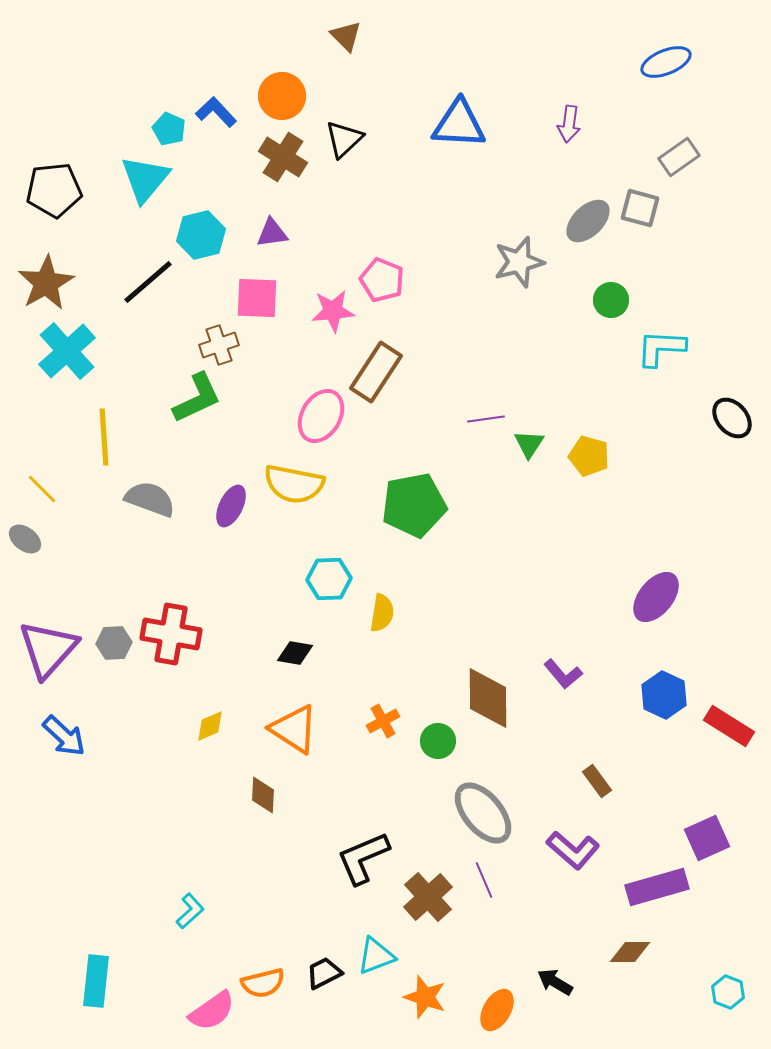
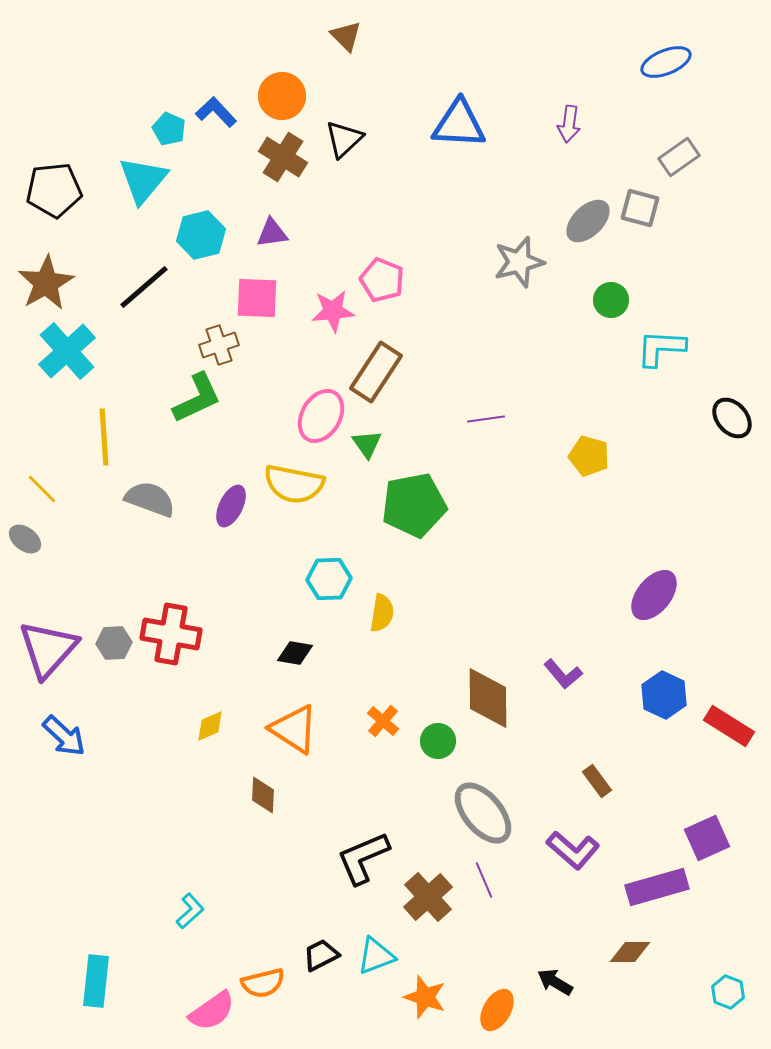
cyan triangle at (145, 179): moved 2 px left, 1 px down
black line at (148, 282): moved 4 px left, 5 px down
green triangle at (529, 444): moved 162 px left; rotated 8 degrees counterclockwise
purple ellipse at (656, 597): moved 2 px left, 2 px up
orange cross at (383, 721): rotated 20 degrees counterclockwise
black trapezoid at (324, 973): moved 3 px left, 18 px up
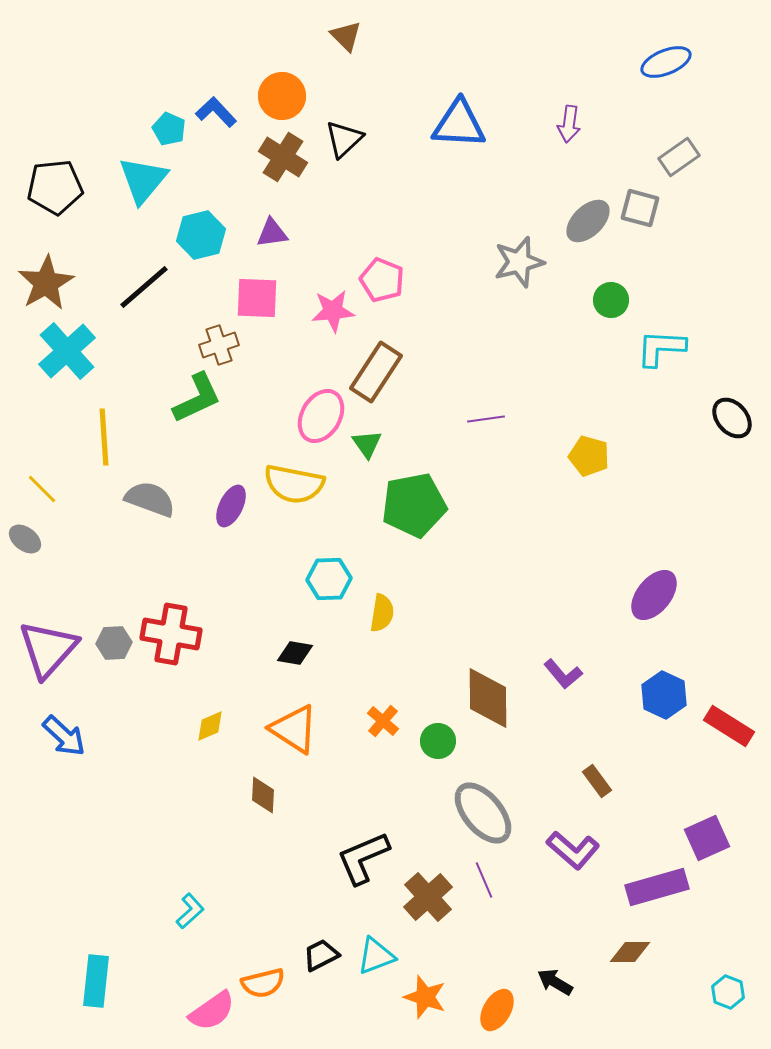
black pentagon at (54, 190): moved 1 px right, 3 px up
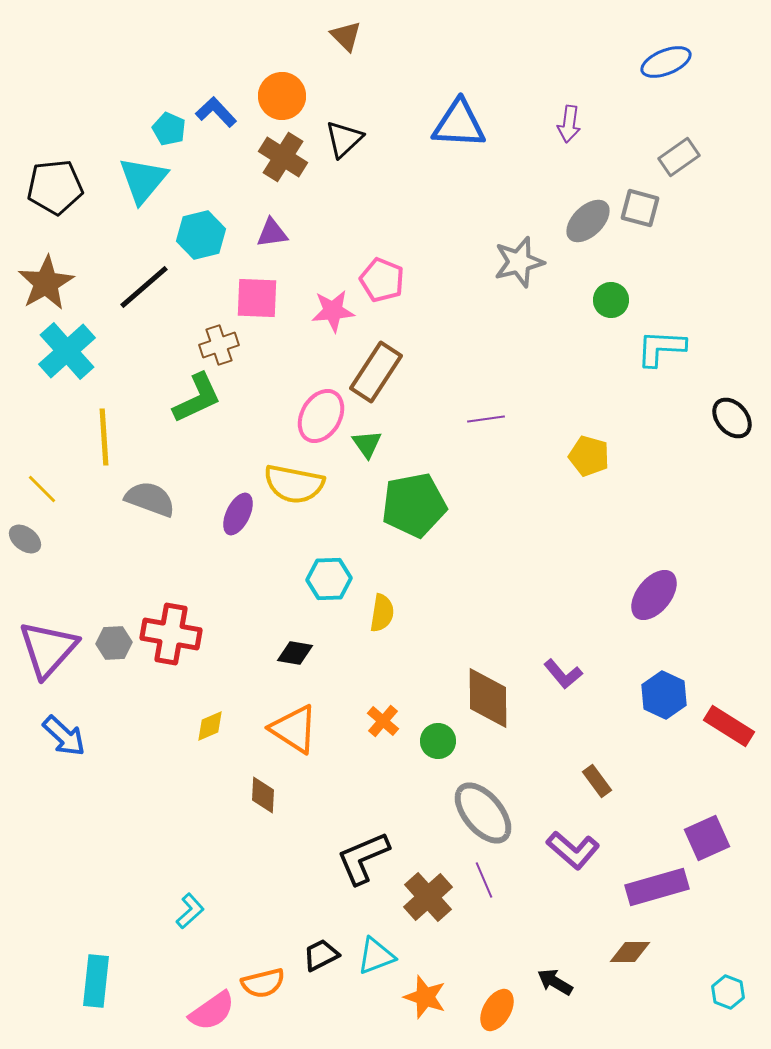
purple ellipse at (231, 506): moved 7 px right, 8 px down
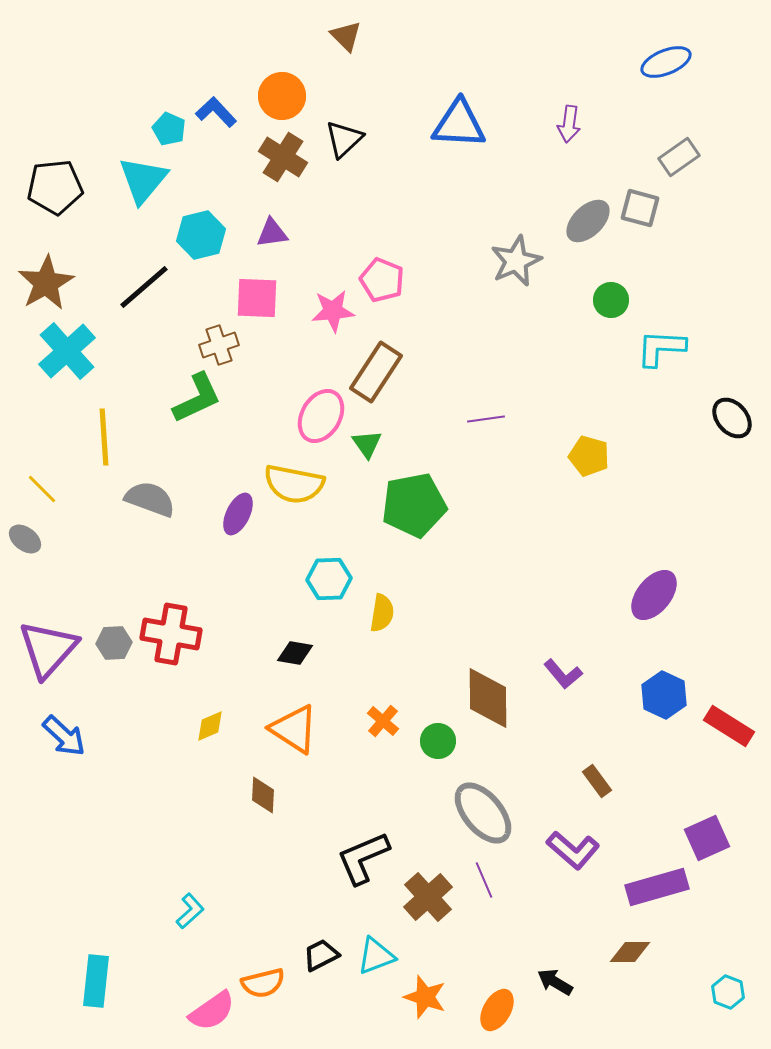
gray star at (519, 262): moved 3 px left, 1 px up; rotated 9 degrees counterclockwise
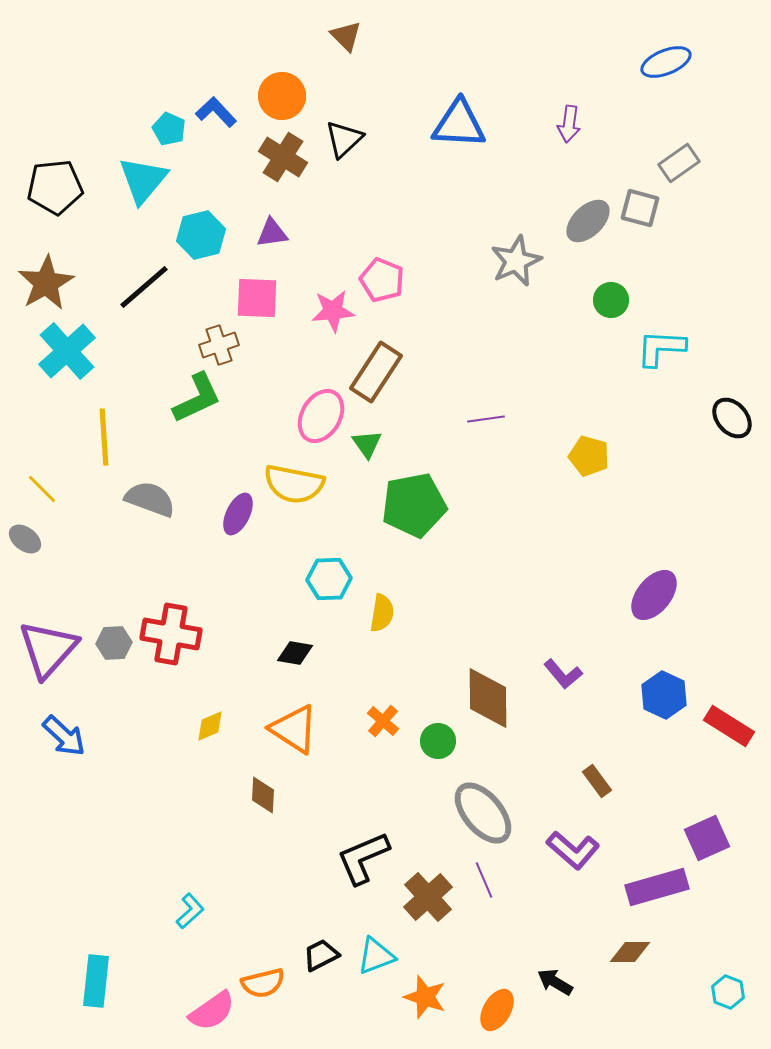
gray rectangle at (679, 157): moved 6 px down
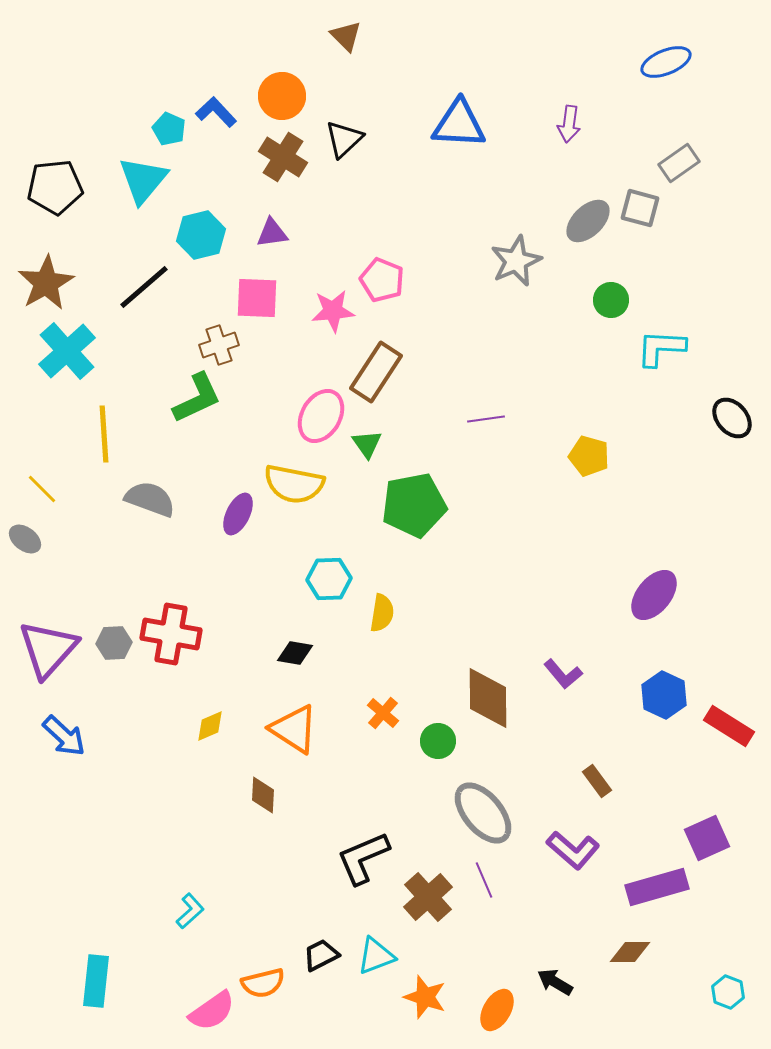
yellow line at (104, 437): moved 3 px up
orange cross at (383, 721): moved 8 px up
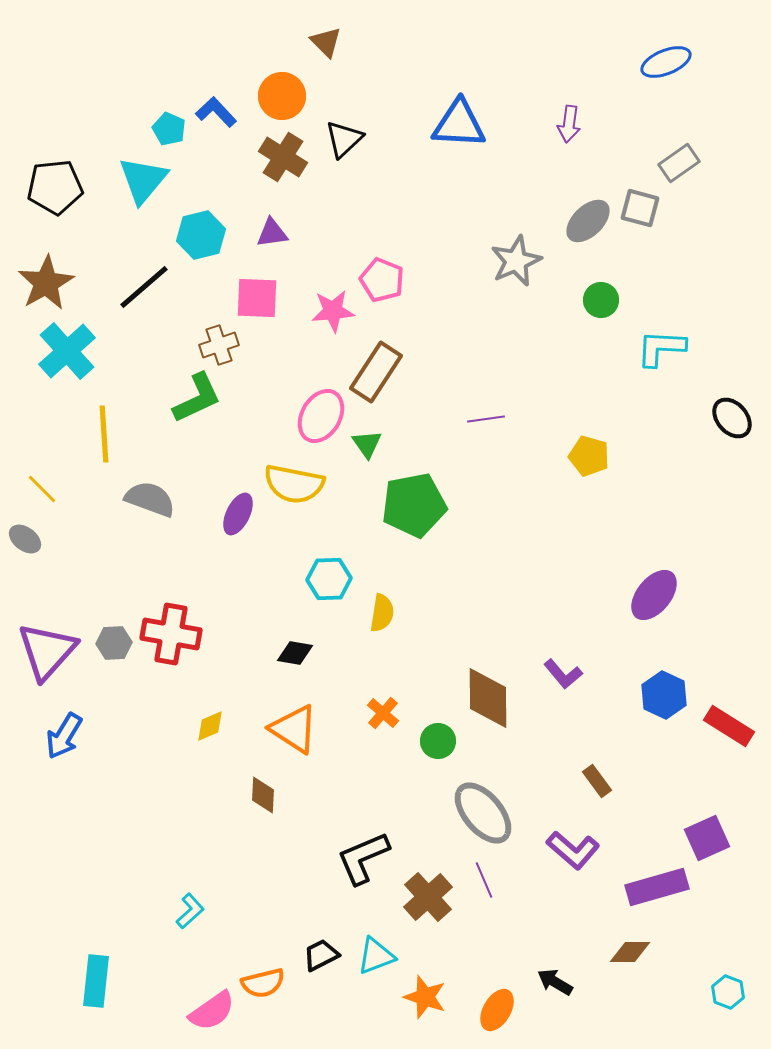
brown triangle at (346, 36): moved 20 px left, 6 px down
green circle at (611, 300): moved 10 px left
purple triangle at (48, 649): moved 1 px left, 2 px down
blue arrow at (64, 736): rotated 78 degrees clockwise
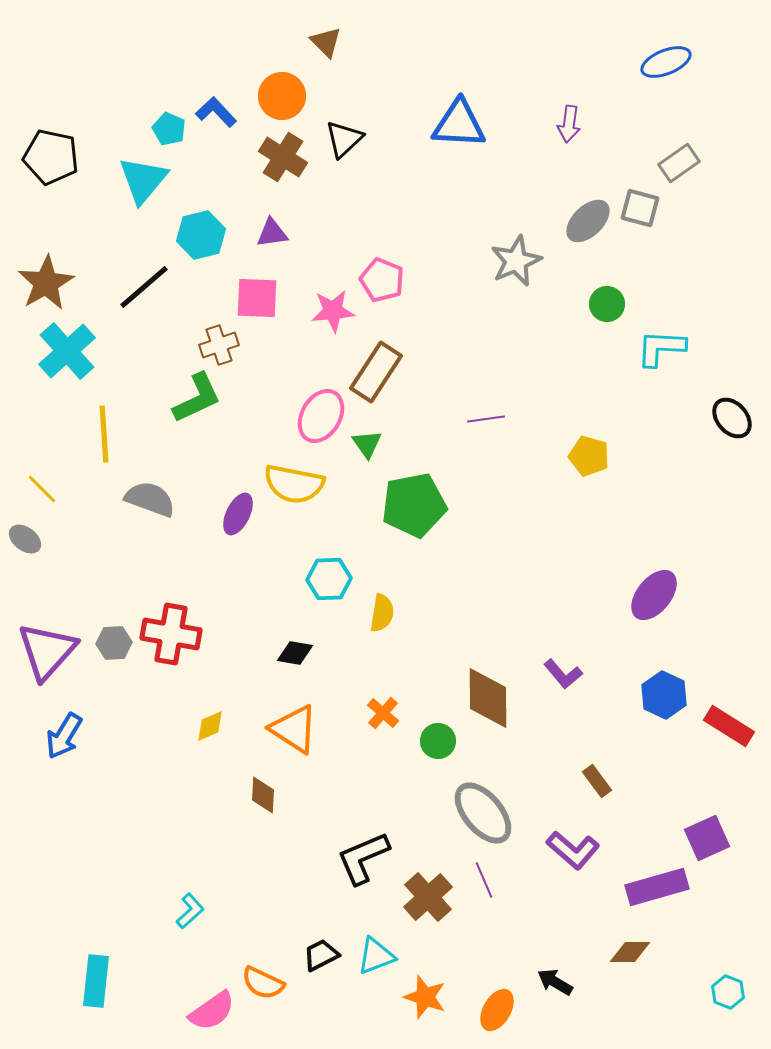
black pentagon at (55, 187): moved 4 px left, 30 px up; rotated 18 degrees clockwise
green circle at (601, 300): moved 6 px right, 4 px down
orange semicircle at (263, 983): rotated 39 degrees clockwise
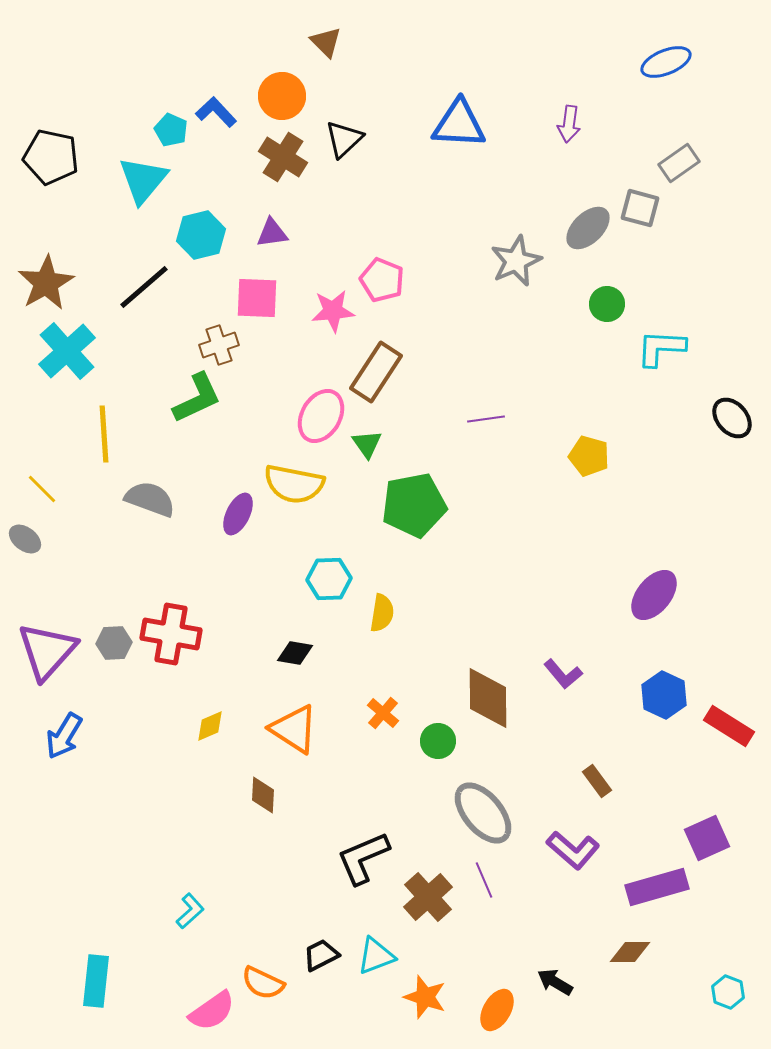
cyan pentagon at (169, 129): moved 2 px right, 1 px down
gray ellipse at (588, 221): moved 7 px down
